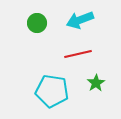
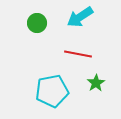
cyan arrow: moved 3 px up; rotated 12 degrees counterclockwise
red line: rotated 24 degrees clockwise
cyan pentagon: rotated 20 degrees counterclockwise
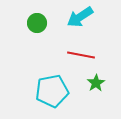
red line: moved 3 px right, 1 px down
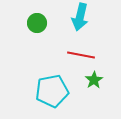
cyan arrow: rotated 44 degrees counterclockwise
green star: moved 2 px left, 3 px up
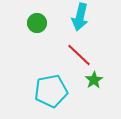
red line: moved 2 px left; rotated 32 degrees clockwise
cyan pentagon: moved 1 px left
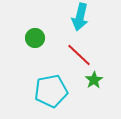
green circle: moved 2 px left, 15 px down
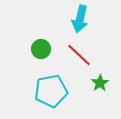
cyan arrow: moved 2 px down
green circle: moved 6 px right, 11 px down
green star: moved 6 px right, 3 px down
